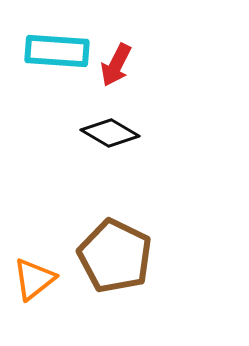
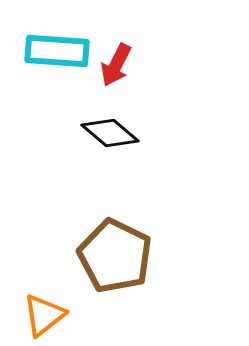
black diamond: rotated 10 degrees clockwise
orange triangle: moved 10 px right, 36 px down
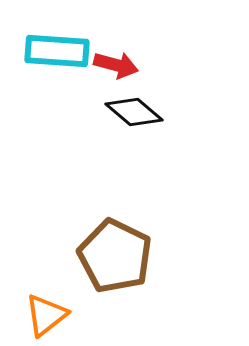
red arrow: rotated 102 degrees counterclockwise
black diamond: moved 24 px right, 21 px up
orange triangle: moved 2 px right
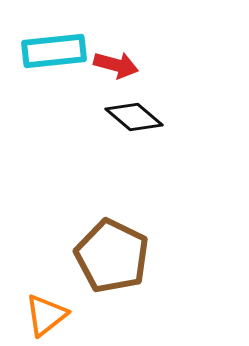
cyan rectangle: moved 3 px left; rotated 10 degrees counterclockwise
black diamond: moved 5 px down
brown pentagon: moved 3 px left
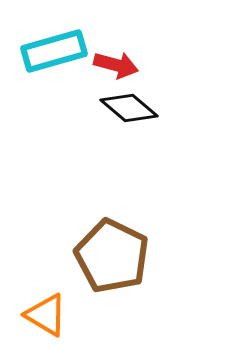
cyan rectangle: rotated 10 degrees counterclockwise
black diamond: moved 5 px left, 9 px up
orange triangle: rotated 51 degrees counterclockwise
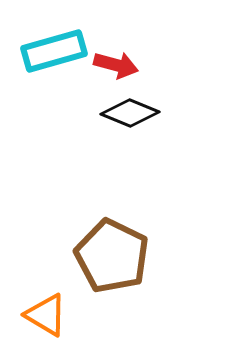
black diamond: moved 1 px right, 5 px down; rotated 18 degrees counterclockwise
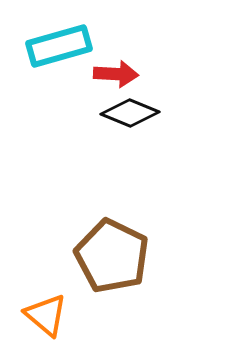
cyan rectangle: moved 5 px right, 5 px up
red arrow: moved 9 px down; rotated 12 degrees counterclockwise
orange triangle: rotated 9 degrees clockwise
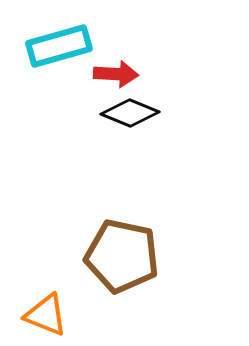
brown pentagon: moved 10 px right; rotated 14 degrees counterclockwise
orange triangle: rotated 18 degrees counterclockwise
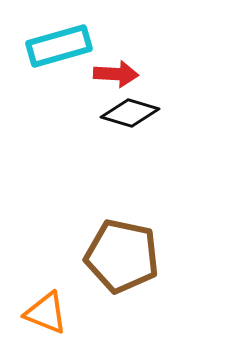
black diamond: rotated 6 degrees counterclockwise
orange triangle: moved 2 px up
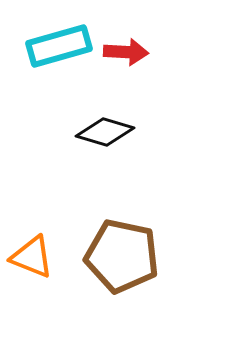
red arrow: moved 10 px right, 22 px up
black diamond: moved 25 px left, 19 px down
orange triangle: moved 14 px left, 56 px up
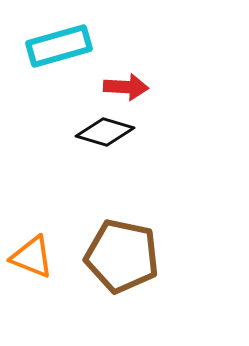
red arrow: moved 35 px down
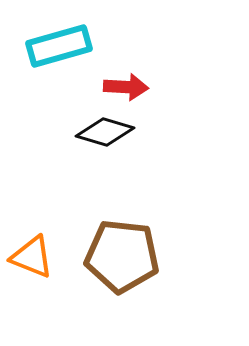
brown pentagon: rotated 6 degrees counterclockwise
